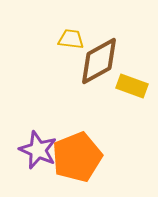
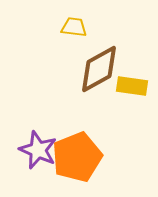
yellow trapezoid: moved 3 px right, 12 px up
brown diamond: moved 8 px down
yellow rectangle: rotated 12 degrees counterclockwise
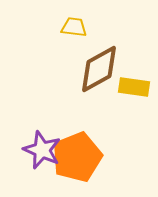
yellow rectangle: moved 2 px right, 1 px down
purple star: moved 4 px right
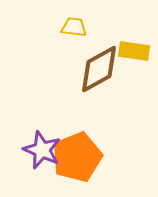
yellow rectangle: moved 36 px up
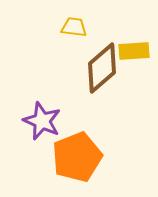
yellow rectangle: rotated 12 degrees counterclockwise
brown diamond: moved 3 px right, 1 px up; rotated 12 degrees counterclockwise
purple star: moved 29 px up
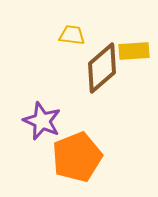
yellow trapezoid: moved 2 px left, 8 px down
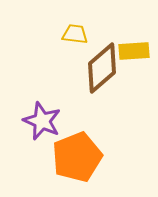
yellow trapezoid: moved 3 px right, 1 px up
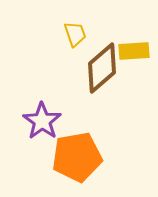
yellow trapezoid: rotated 64 degrees clockwise
purple star: rotated 12 degrees clockwise
orange pentagon: rotated 12 degrees clockwise
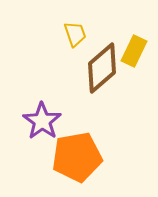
yellow rectangle: rotated 60 degrees counterclockwise
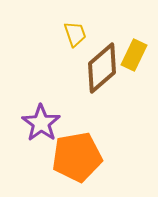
yellow rectangle: moved 4 px down
purple star: moved 1 px left, 2 px down
